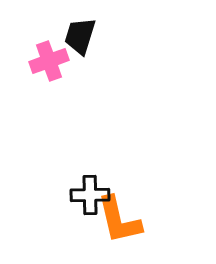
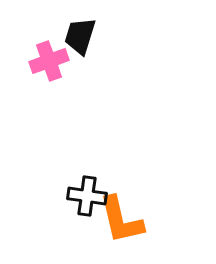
black cross: moved 3 px left, 1 px down; rotated 9 degrees clockwise
orange L-shape: moved 2 px right
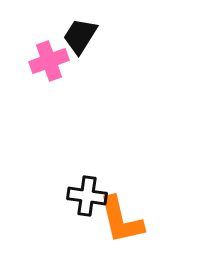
black trapezoid: rotated 15 degrees clockwise
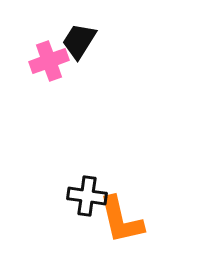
black trapezoid: moved 1 px left, 5 px down
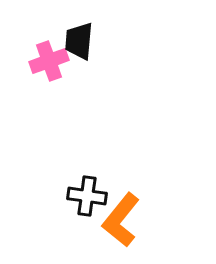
black trapezoid: rotated 27 degrees counterclockwise
orange L-shape: rotated 52 degrees clockwise
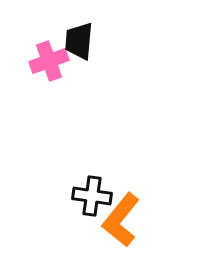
black cross: moved 5 px right
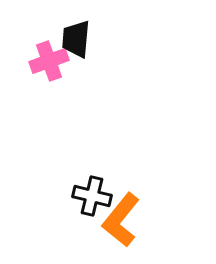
black trapezoid: moved 3 px left, 2 px up
black cross: rotated 6 degrees clockwise
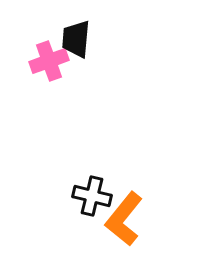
orange L-shape: moved 3 px right, 1 px up
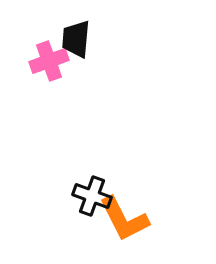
black cross: rotated 6 degrees clockwise
orange L-shape: rotated 66 degrees counterclockwise
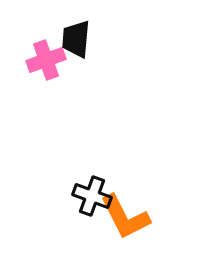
pink cross: moved 3 px left, 1 px up
orange L-shape: moved 1 px right, 2 px up
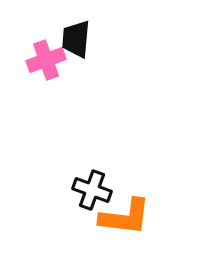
black cross: moved 6 px up
orange L-shape: rotated 56 degrees counterclockwise
